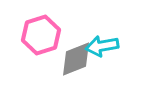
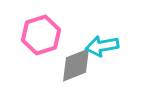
gray diamond: moved 6 px down
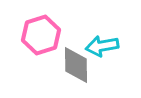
gray diamond: rotated 69 degrees counterclockwise
